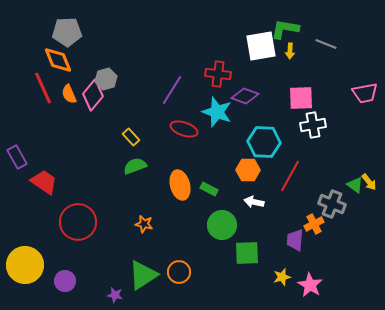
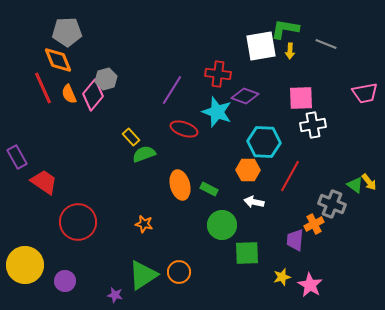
green semicircle at (135, 166): moved 9 px right, 12 px up
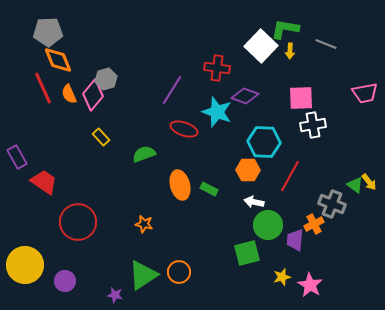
gray pentagon at (67, 32): moved 19 px left
white square at (261, 46): rotated 36 degrees counterclockwise
red cross at (218, 74): moved 1 px left, 6 px up
yellow rectangle at (131, 137): moved 30 px left
green circle at (222, 225): moved 46 px right
green square at (247, 253): rotated 12 degrees counterclockwise
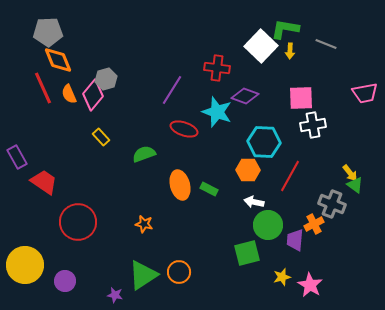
yellow arrow at (369, 182): moved 19 px left, 9 px up
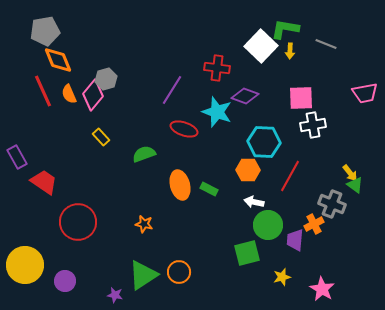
gray pentagon at (48, 32): moved 3 px left, 1 px up; rotated 8 degrees counterclockwise
red line at (43, 88): moved 3 px down
pink star at (310, 285): moved 12 px right, 4 px down
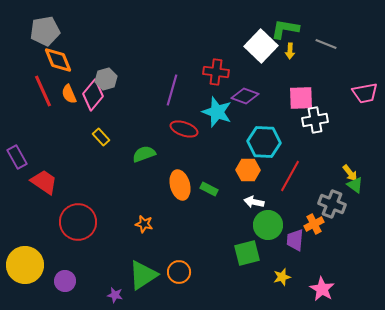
red cross at (217, 68): moved 1 px left, 4 px down
purple line at (172, 90): rotated 16 degrees counterclockwise
white cross at (313, 125): moved 2 px right, 5 px up
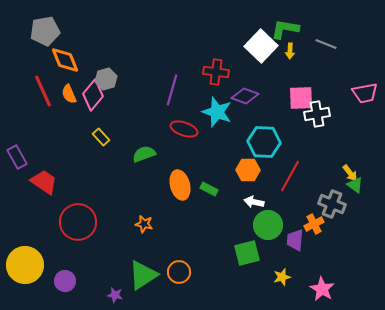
orange diamond at (58, 60): moved 7 px right
white cross at (315, 120): moved 2 px right, 6 px up
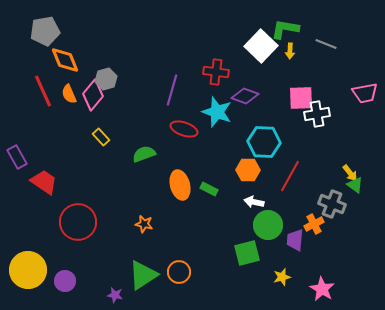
yellow circle at (25, 265): moved 3 px right, 5 px down
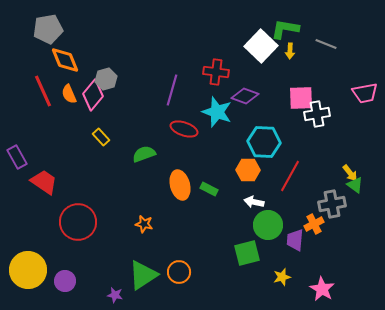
gray pentagon at (45, 31): moved 3 px right, 2 px up
gray cross at (332, 204): rotated 32 degrees counterclockwise
